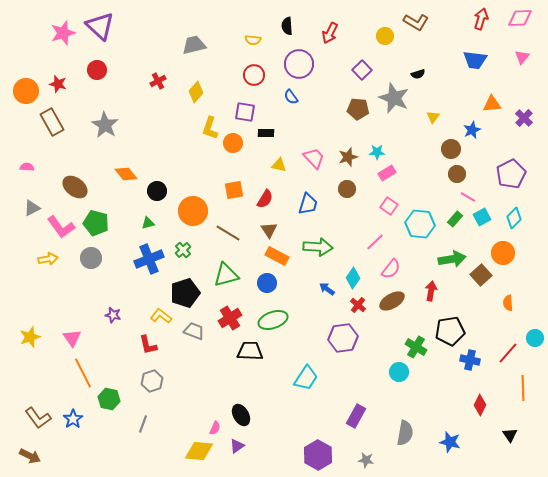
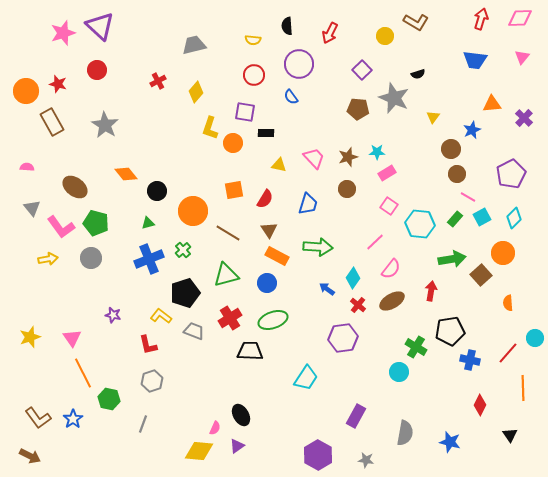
gray triangle at (32, 208): rotated 42 degrees counterclockwise
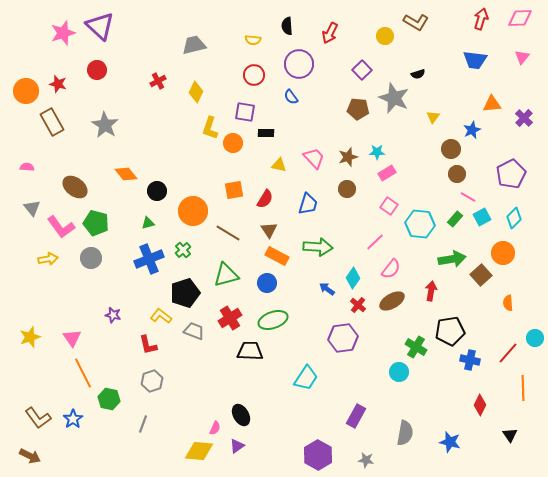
yellow diamond at (196, 92): rotated 15 degrees counterclockwise
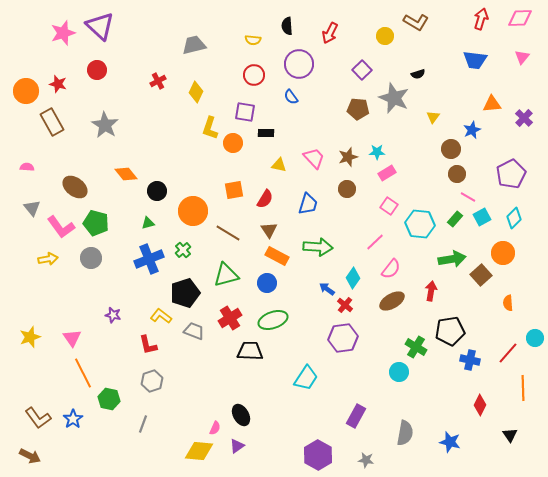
red cross at (358, 305): moved 13 px left
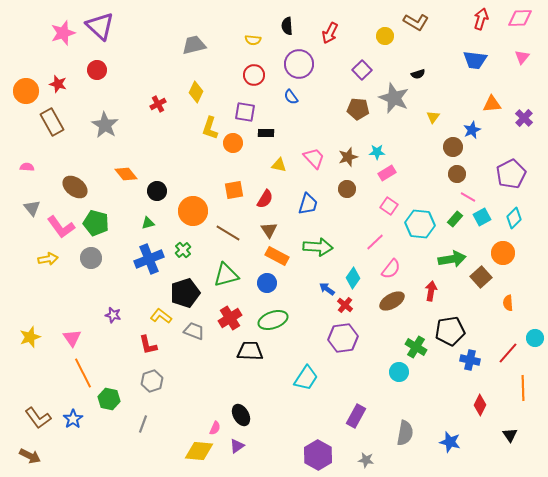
red cross at (158, 81): moved 23 px down
brown circle at (451, 149): moved 2 px right, 2 px up
brown square at (481, 275): moved 2 px down
